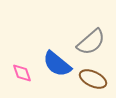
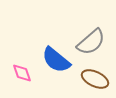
blue semicircle: moved 1 px left, 4 px up
brown ellipse: moved 2 px right
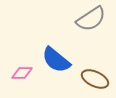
gray semicircle: moved 23 px up; rotated 8 degrees clockwise
pink diamond: rotated 70 degrees counterclockwise
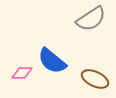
blue semicircle: moved 4 px left, 1 px down
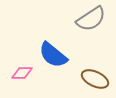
blue semicircle: moved 1 px right, 6 px up
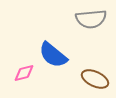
gray semicircle: rotated 28 degrees clockwise
pink diamond: moved 2 px right; rotated 15 degrees counterclockwise
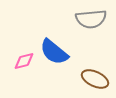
blue semicircle: moved 1 px right, 3 px up
pink diamond: moved 12 px up
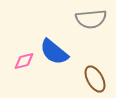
brown ellipse: rotated 36 degrees clockwise
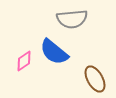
gray semicircle: moved 19 px left
pink diamond: rotated 20 degrees counterclockwise
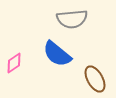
blue semicircle: moved 3 px right, 2 px down
pink diamond: moved 10 px left, 2 px down
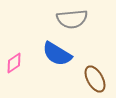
blue semicircle: rotated 8 degrees counterclockwise
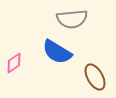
blue semicircle: moved 2 px up
brown ellipse: moved 2 px up
